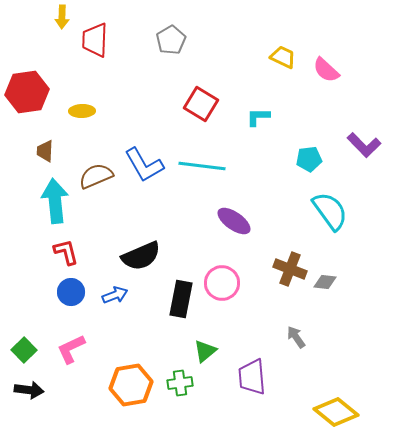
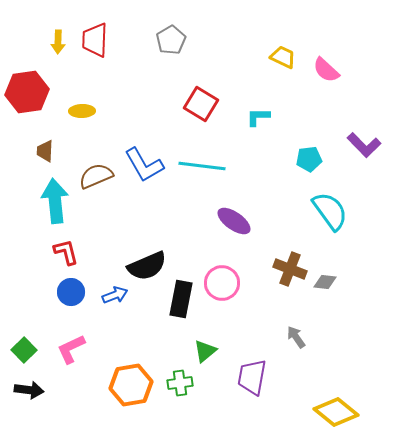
yellow arrow: moved 4 px left, 25 px down
black semicircle: moved 6 px right, 10 px down
purple trapezoid: rotated 15 degrees clockwise
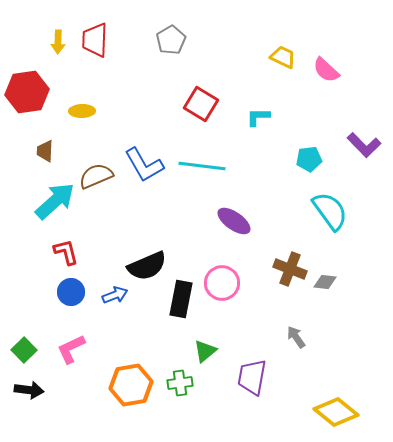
cyan arrow: rotated 54 degrees clockwise
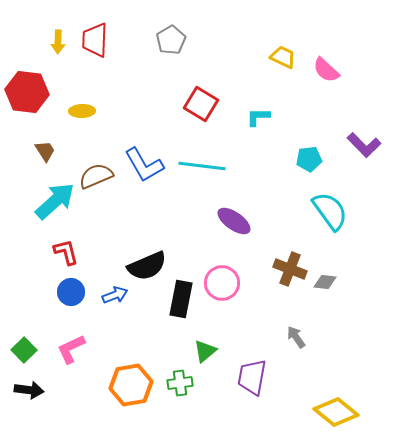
red hexagon: rotated 15 degrees clockwise
brown trapezoid: rotated 145 degrees clockwise
